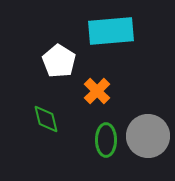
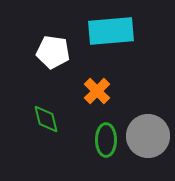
white pentagon: moved 6 px left, 9 px up; rotated 24 degrees counterclockwise
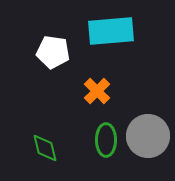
green diamond: moved 1 px left, 29 px down
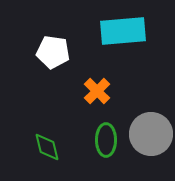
cyan rectangle: moved 12 px right
gray circle: moved 3 px right, 2 px up
green diamond: moved 2 px right, 1 px up
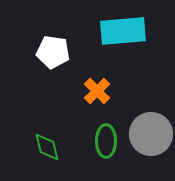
green ellipse: moved 1 px down
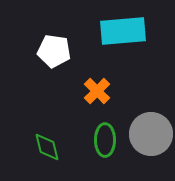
white pentagon: moved 1 px right, 1 px up
green ellipse: moved 1 px left, 1 px up
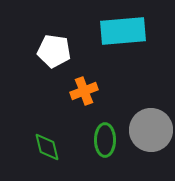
orange cross: moved 13 px left; rotated 24 degrees clockwise
gray circle: moved 4 px up
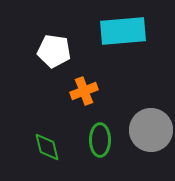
green ellipse: moved 5 px left
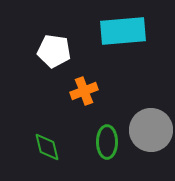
green ellipse: moved 7 px right, 2 px down
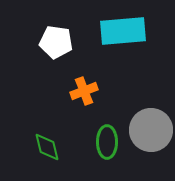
white pentagon: moved 2 px right, 9 px up
